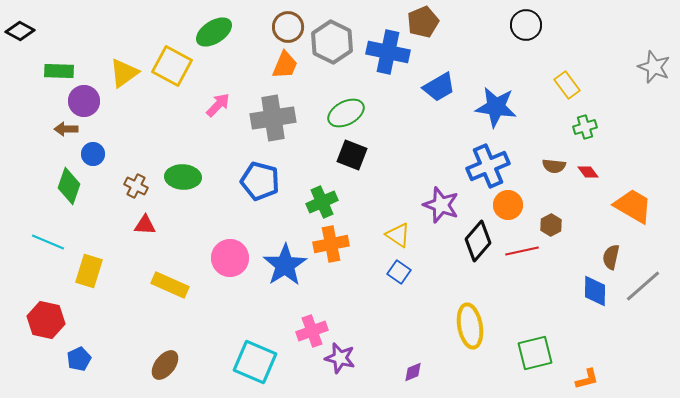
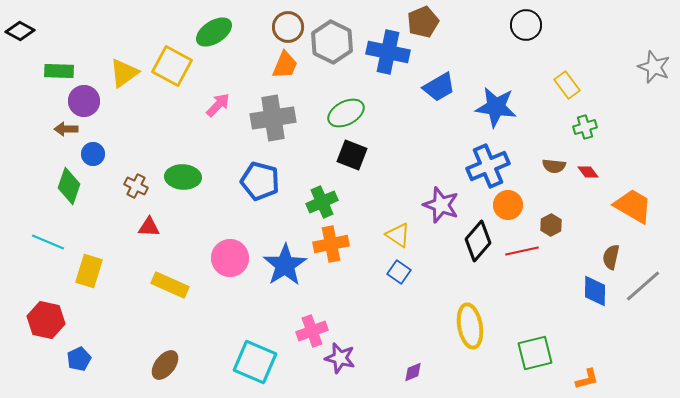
red triangle at (145, 225): moved 4 px right, 2 px down
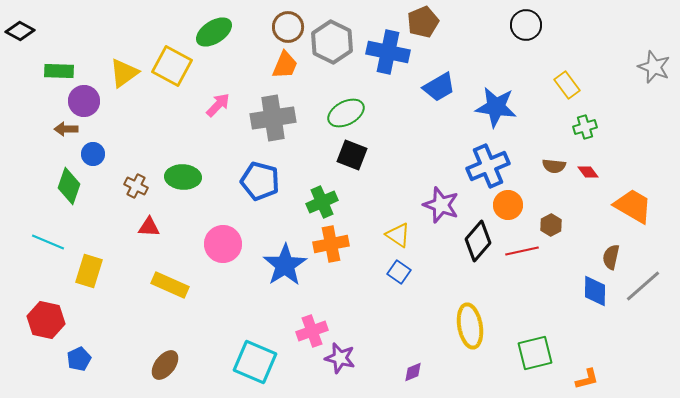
pink circle at (230, 258): moved 7 px left, 14 px up
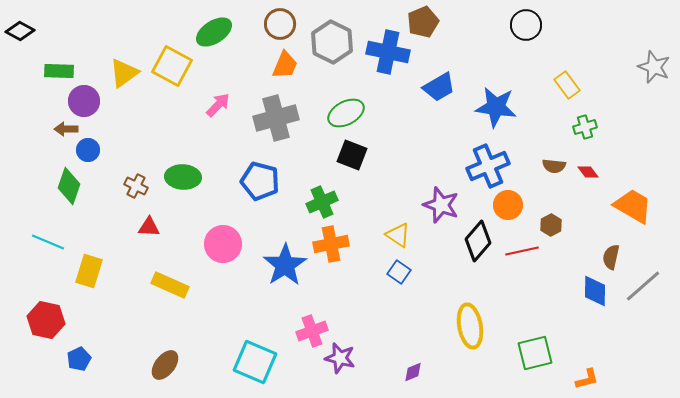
brown circle at (288, 27): moved 8 px left, 3 px up
gray cross at (273, 118): moved 3 px right; rotated 6 degrees counterclockwise
blue circle at (93, 154): moved 5 px left, 4 px up
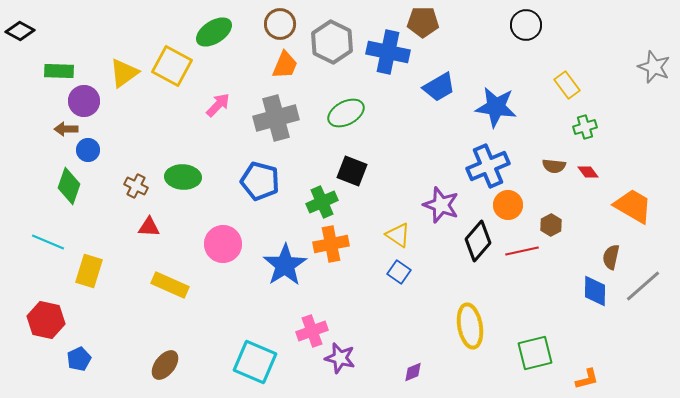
brown pentagon at (423, 22): rotated 24 degrees clockwise
black square at (352, 155): moved 16 px down
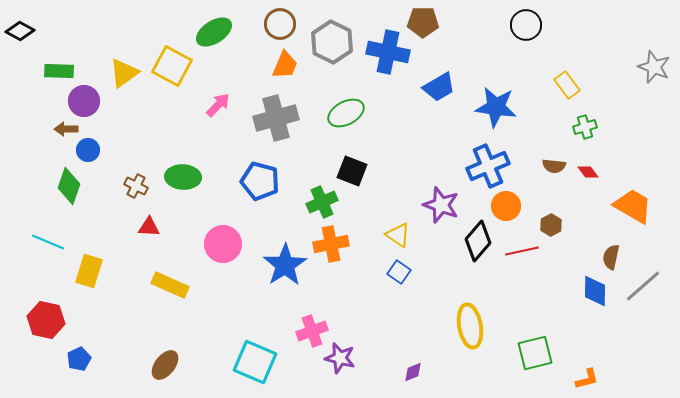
orange circle at (508, 205): moved 2 px left, 1 px down
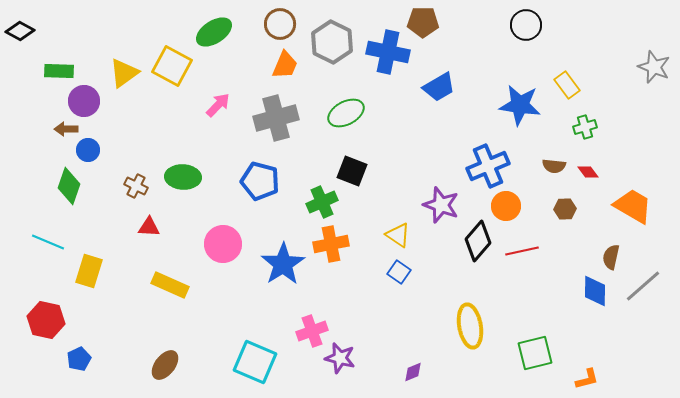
blue star at (496, 107): moved 24 px right, 2 px up
brown hexagon at (551, 225): moved 14 px right, 16 px up; rotated 25 degrees clockwise
blue star at (285, 265): moved 2 px left, 1 px up
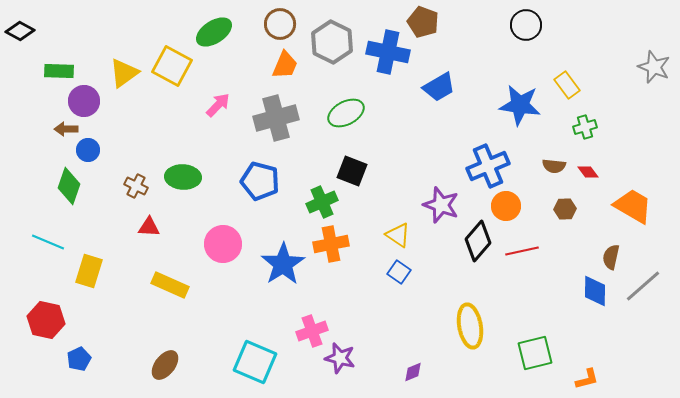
brown pentagon at (423, 22): rotated 20 degrees clockwise
